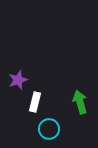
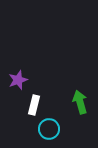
white rectangle: moved 1 px left, 3 px down
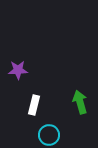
purple star: moved 10 px up; rotated 18 degrees clockwise
cyan circle: moved 6 px down
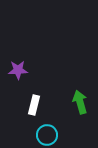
cyan circle: moved 2 px left
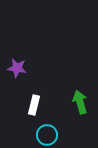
purple star: moved 1 px left, 2 px up; rotated 12 degrees clockwise
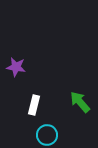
purple star: moved 1 px left, 1 px up
green arrow: rotated 25 degrees counterclockwise
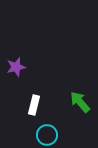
purple star: rotated 24 degrees counterclockwise
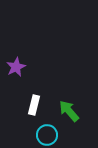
purple star: rotated 12 degrees counterclockwise
green arrow: moved 11 px left, 9 px down
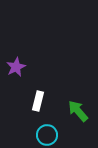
white rectangle: moved 4 px right, 4 px up
green arrow: moved 9 px right
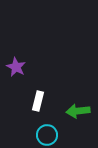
purple star: rotated 18 degrees counterclockwise
green arrow: rotated 55 degrees counterclockwise
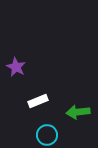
white rectangle: rotated 54 degrees clockwise
green arrow: moved 1 px down
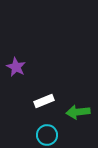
white rectangle: moved 6 px right
